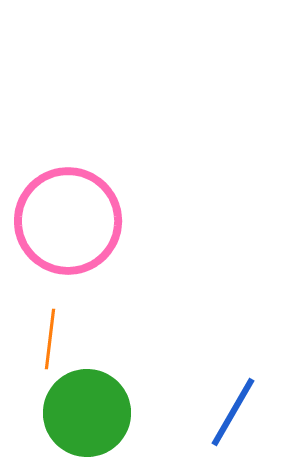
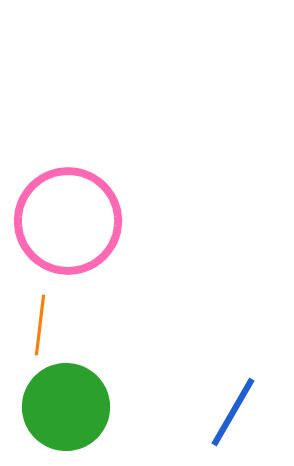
orange line: moved 10 px left, 14 px up
green circle: moved 21 px left, 6 px up
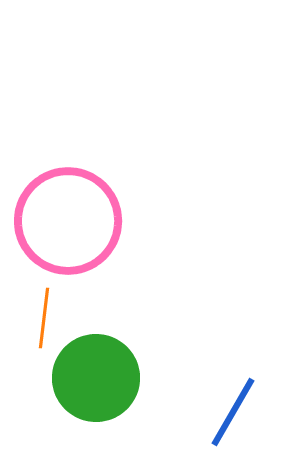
orange line: moved 4 px right, 7 px up
green circle: moved 30 px right, 29 px up
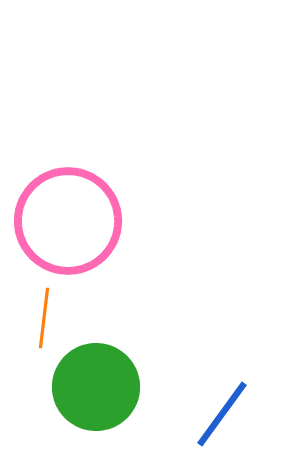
green circle: moved 9 px down
blue line: moved 11 px left, 2 px down; rotated 6 degrees clockwise
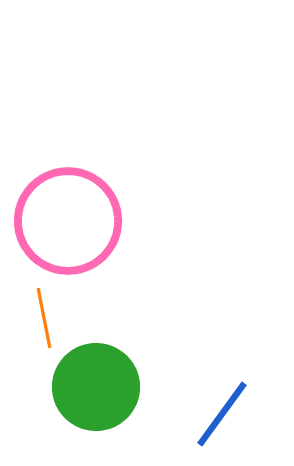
orange line: rotated 18 degrees counterclockwise
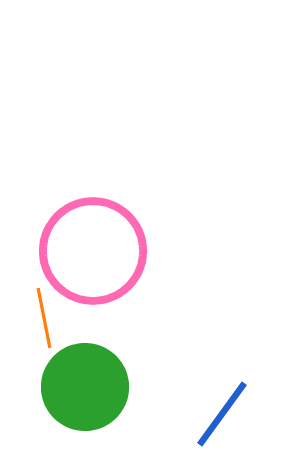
pink circle: moved 25 px right, 30 px down
green circle: moved 11 px left
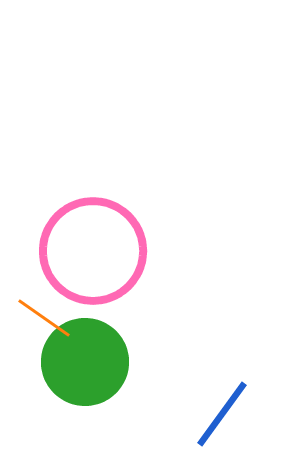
orange line: rotated 44 degrees counterclockwise
green circle: moved 25 px up
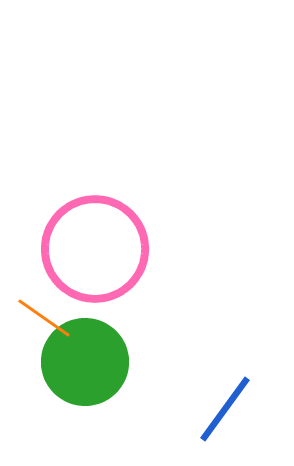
pink circle: moved 2 px right, 2 px up
blue line: moved 3 px right, 5 px up
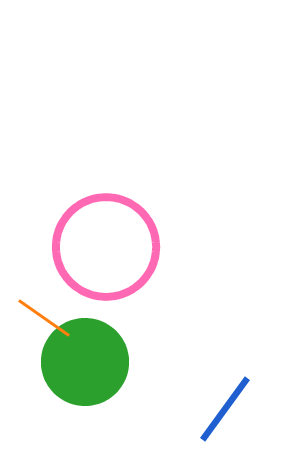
pink circle: moved 11 px right, 2 px up
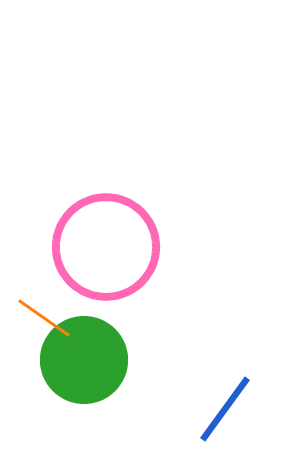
green circle: moved 1 px left, 2 px up
